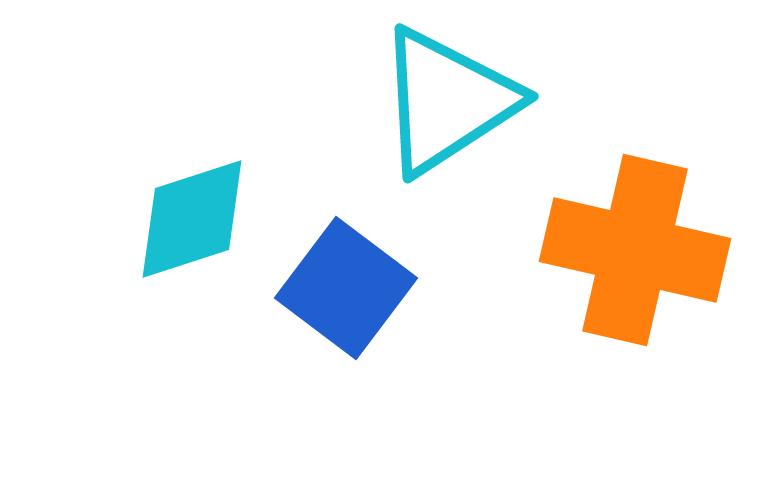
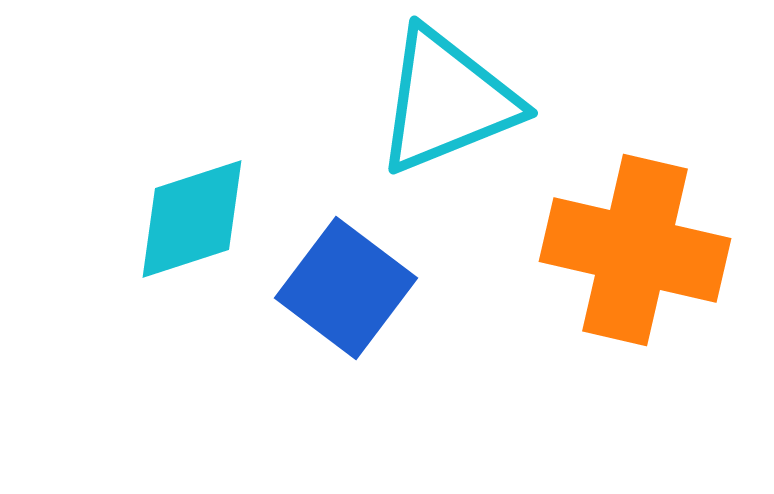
cyan triangle: rotated 11 degrees clockwise
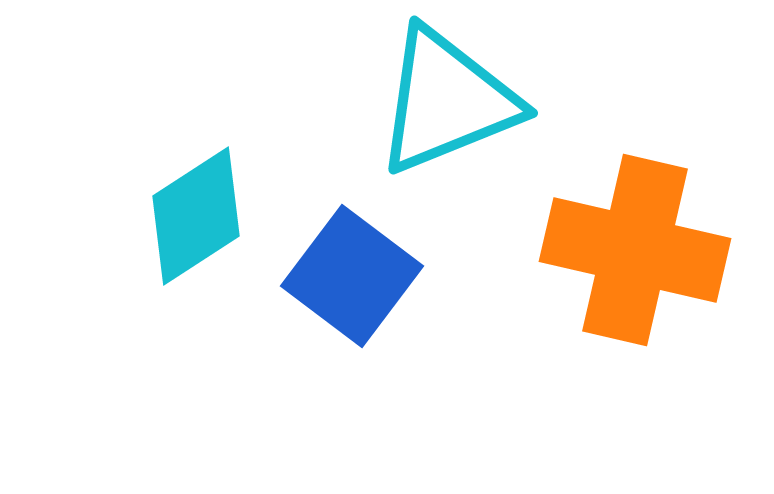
cyan diamond: moved 4 px right, 3 px up; rotated 15 degrees counterclockwise
blue square: moved 6 px right, 12 px up
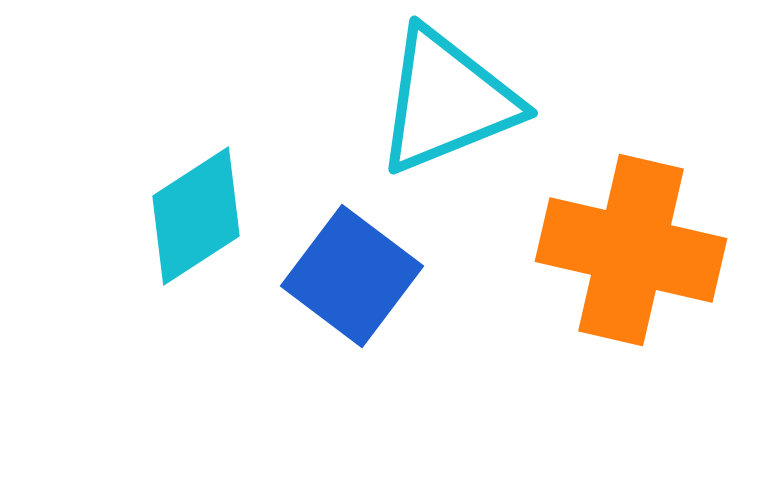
orange cross: moved 4 px left
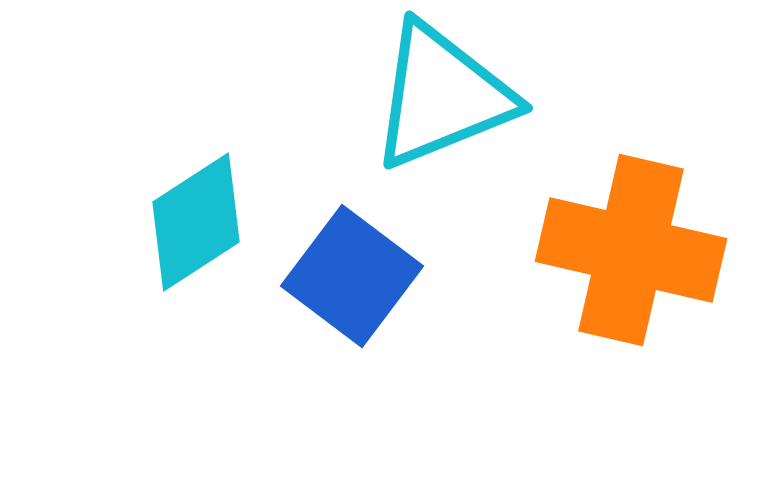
cyan triangle: moved 5 px left, 5 px up
cyan diamond: moved 6 px down
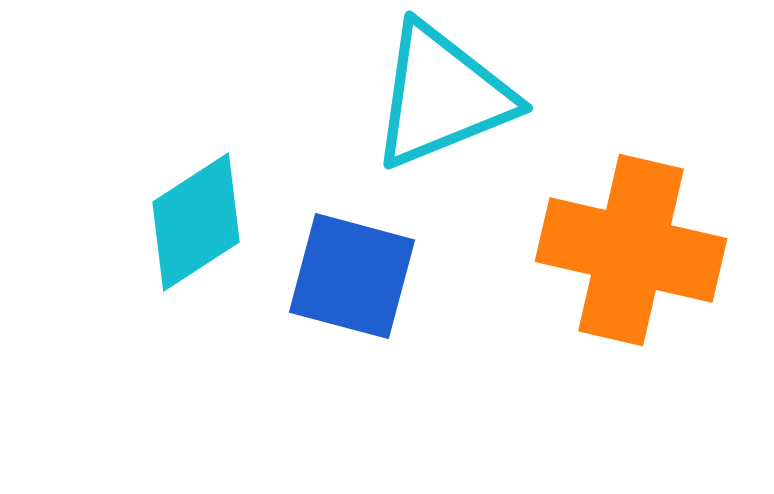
blue square: rotated 22 degrees counterclockwise
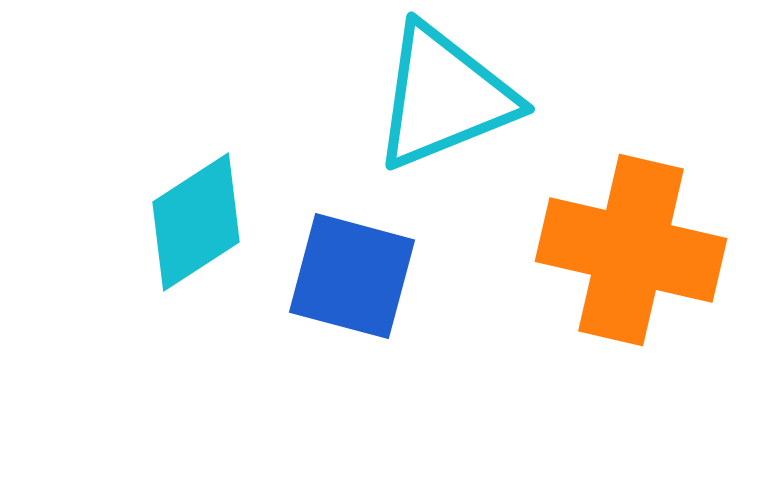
cyan triangle: moved 2 px right, 1 px down
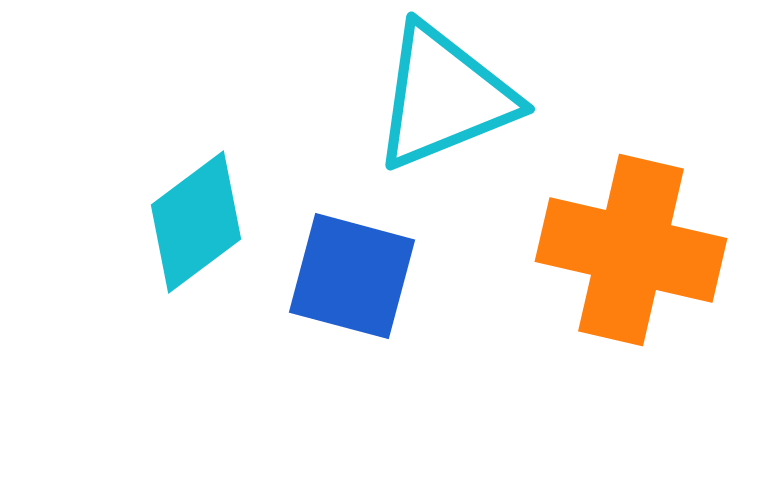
cyan diamond: rotated 4 degrees counterclockwise
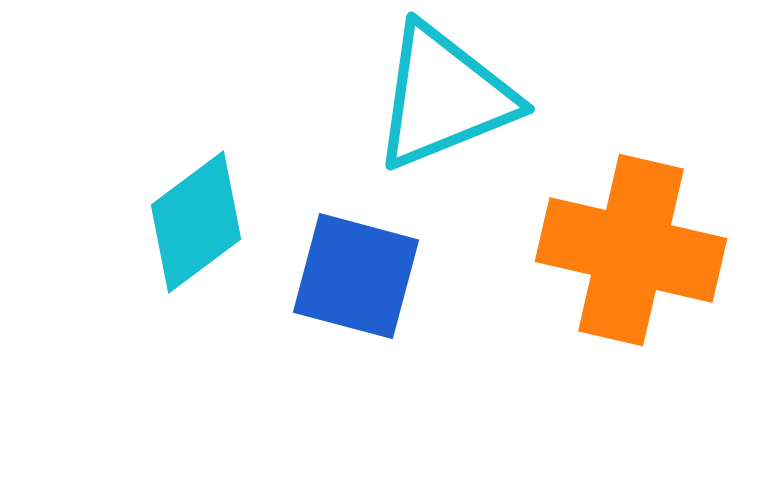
blue square: moved 4 px right
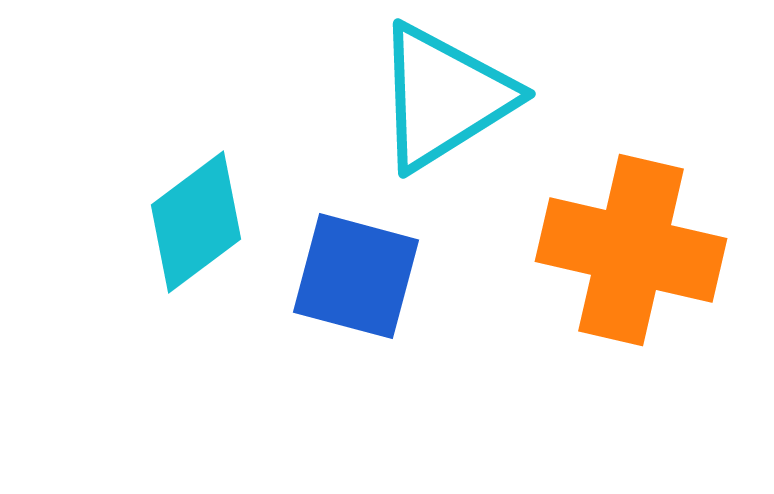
cyan triangle: rotated 10 degrees counterclockwise
